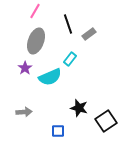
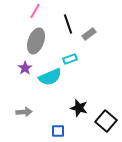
cyan rectangle: rotated 32 degrees clockwise
black square: rotated 15 degrees counterclockwise
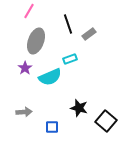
pink line: moved 6 px left
blue square: moved 6 px left, 4 px up
